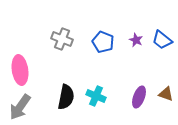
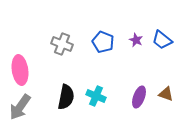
gray cross: moved 5 px down
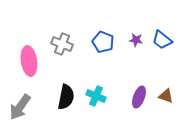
purple star: rotated 16 degrees counterclockwise
pink ellipse: moved 9 px right, 9 px up
brown triangle: moved 2 px down
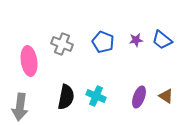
purple star: rotated 16 degrees counterclockwise
brown triangle: rotated 14 degrees clockwise
gray arrow: rotated 28 degrees counterclockwise
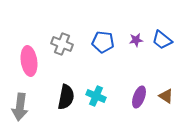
blue pentagon: rotated 15 degrees counterclockwise
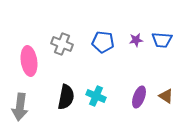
blue trapezoid: rotated 35 degrees counterclockwise
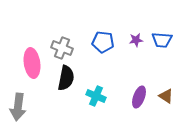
gray cross: moved 4 px down
pink ellipse: moved 3 px right, 2 px down
black semicircle: moved 19 px up
gray arrow: moved 2 px left
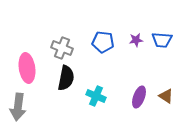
pink ellipse: moved 5 px left, 5 px down
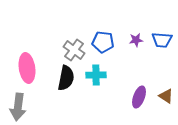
gray cross: moved 12 px right, 2 px down; rotated 15 degrees clockwise
cyan cross: moved 21 px up; rotated 24 degrees counterclockwise
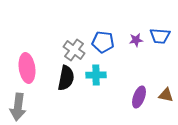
blue trapezoid: moved 2 px left, 4 px up
brown triangle: moved 1 px up; rotated 21 degrees counterclockwise
